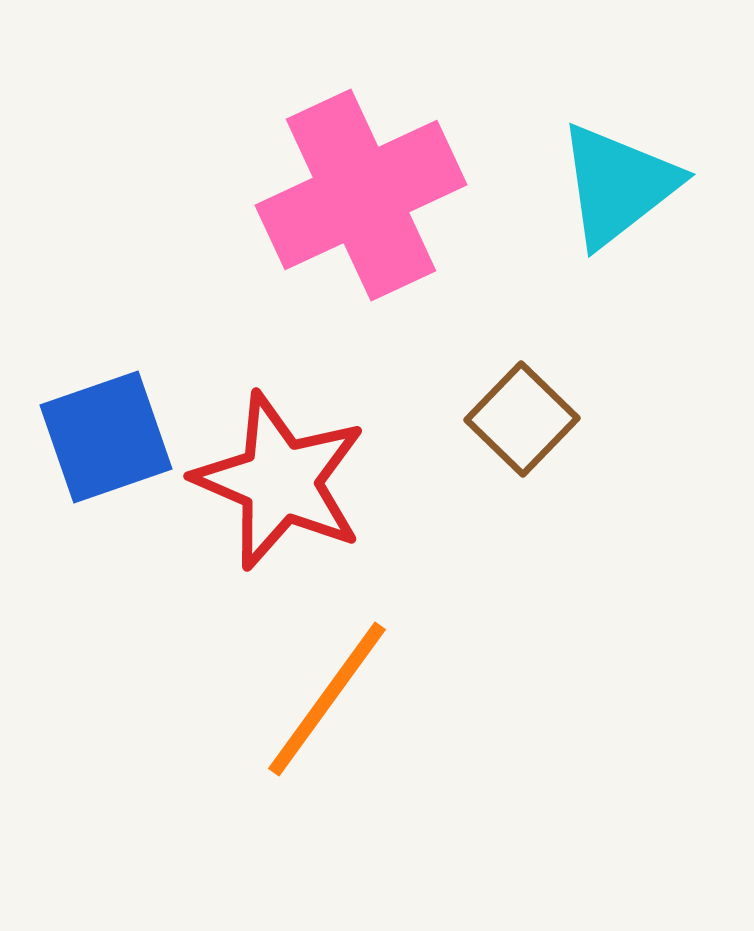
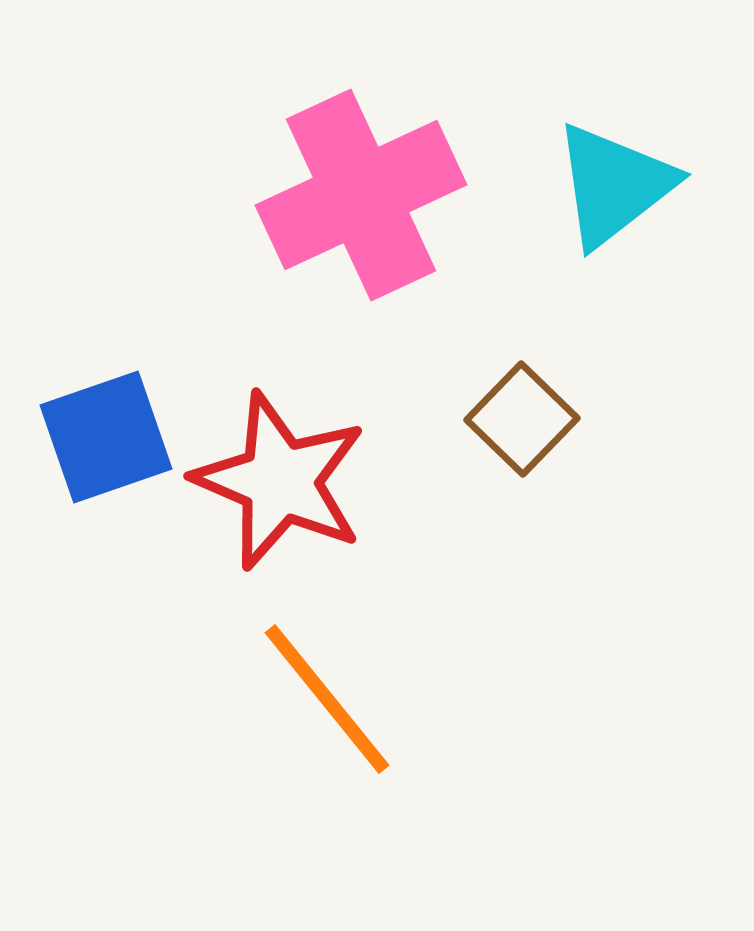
cyan triangle: moved 4 px left
orange line: rotated 75 degrees counterclockwise
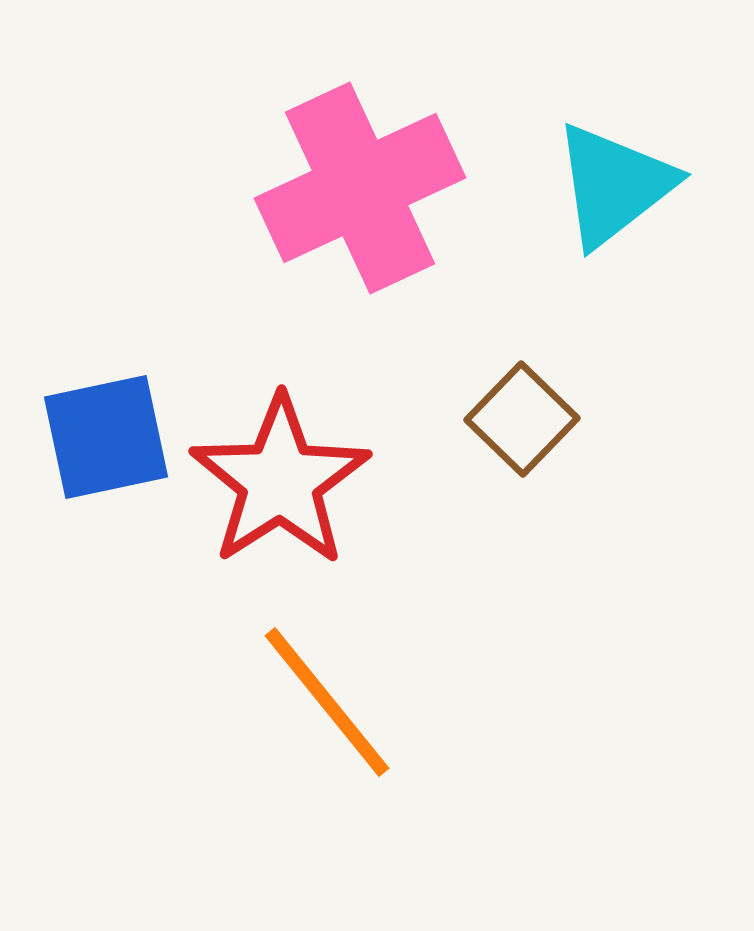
pink cross: moved 1 px left, 7 px up
blue square: rotated 7 degrees clockwise
red star: rotated 16 degrees clockwise
orange line: moved 3 px down
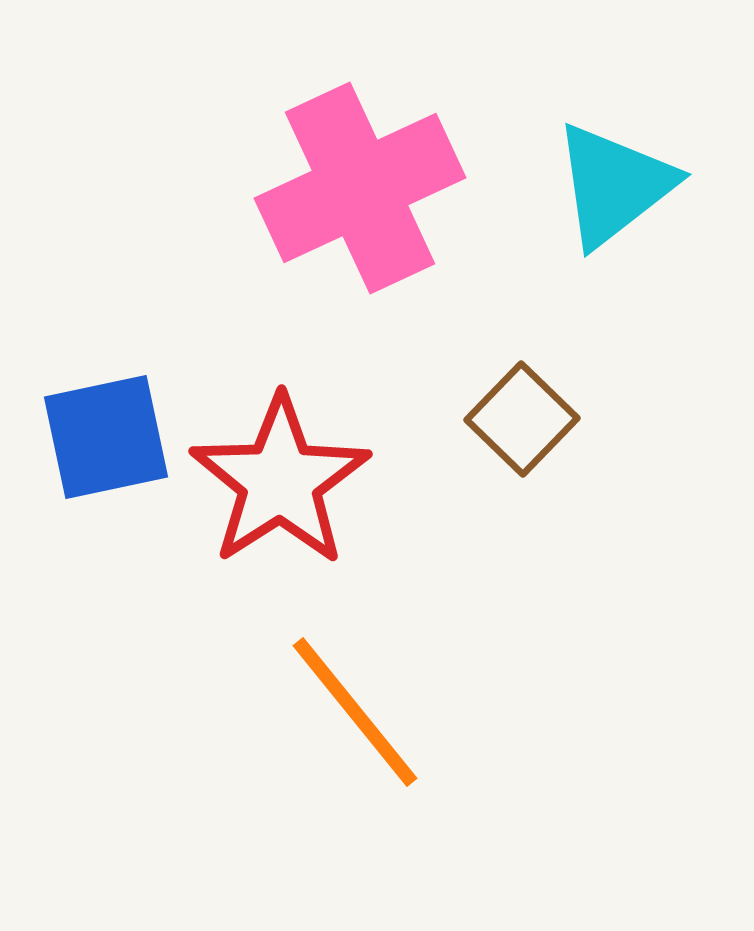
orange line: moved 28 px right, 10 px down
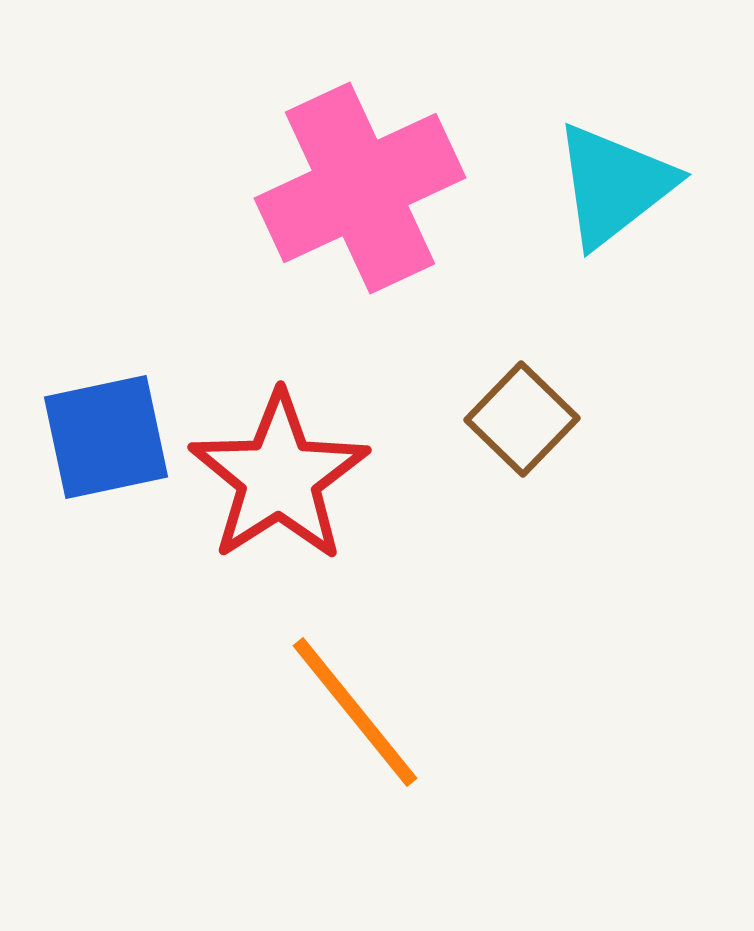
red star: moved 1 px left, 4 px up
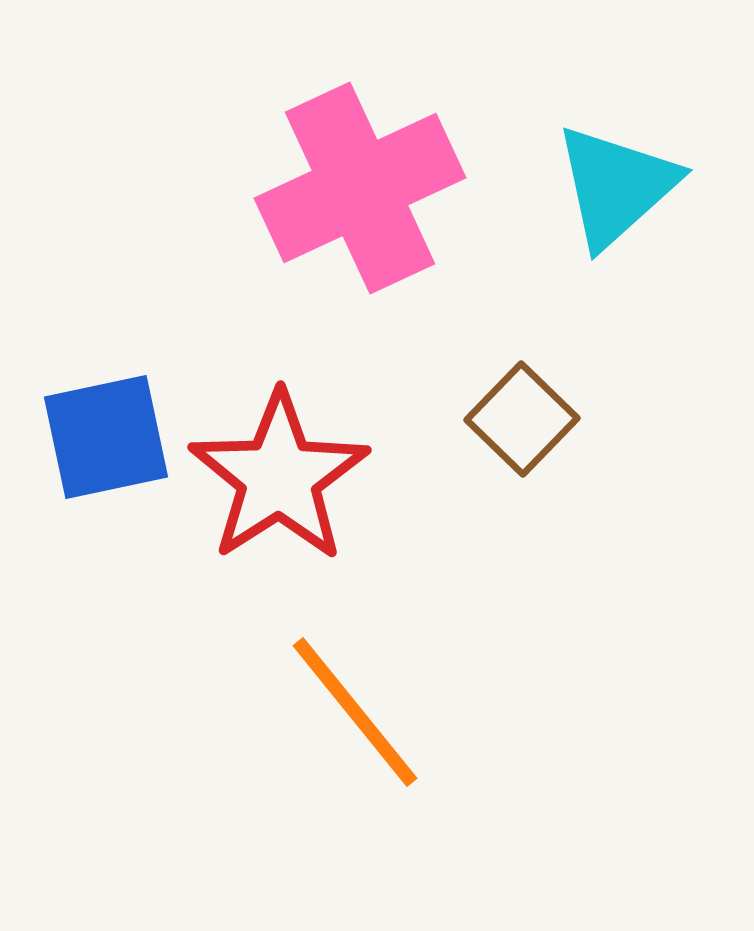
cyan triangle: moved 2 px right, 1 px down; rotated 4 degrees counterclockwise
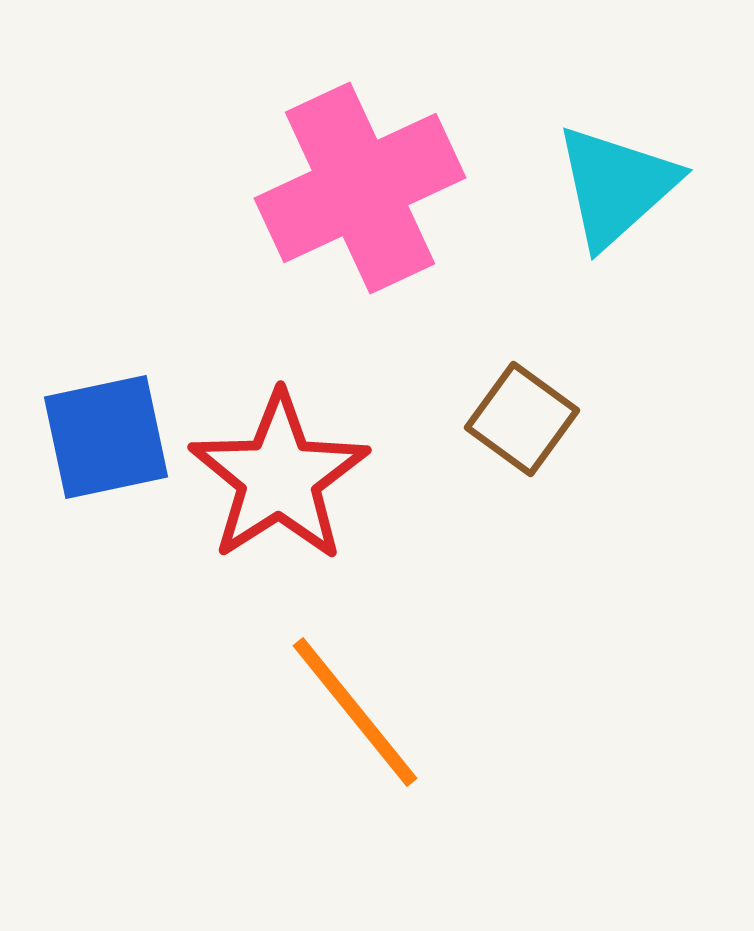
brown square: rotated 8 degrees counterclockwise
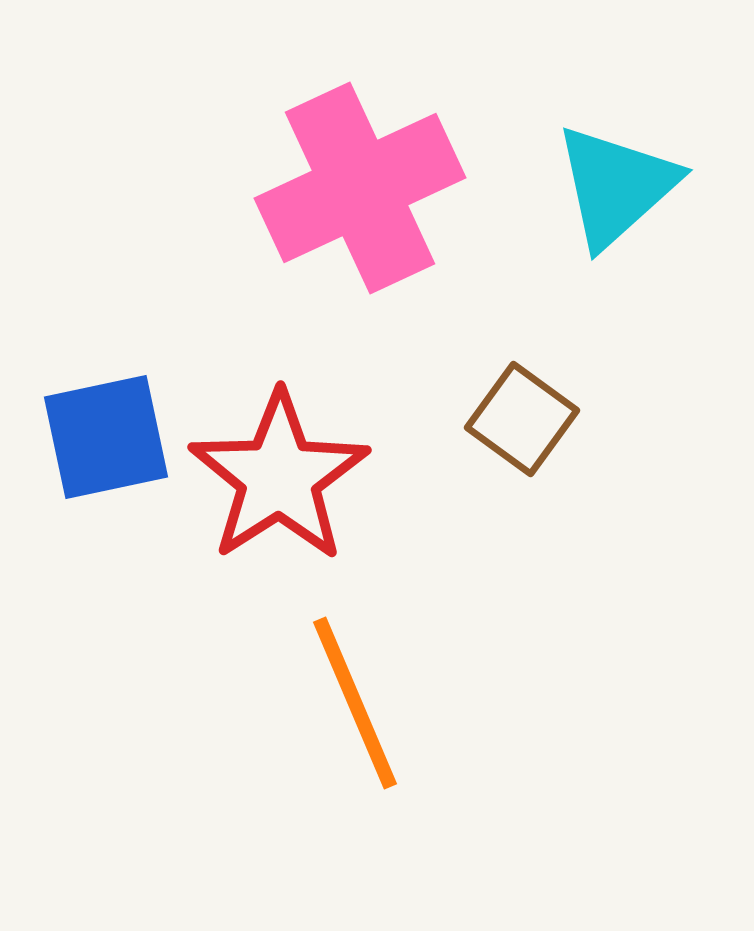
orange line: moved 9 px up; rotated 16 degrees clockwise
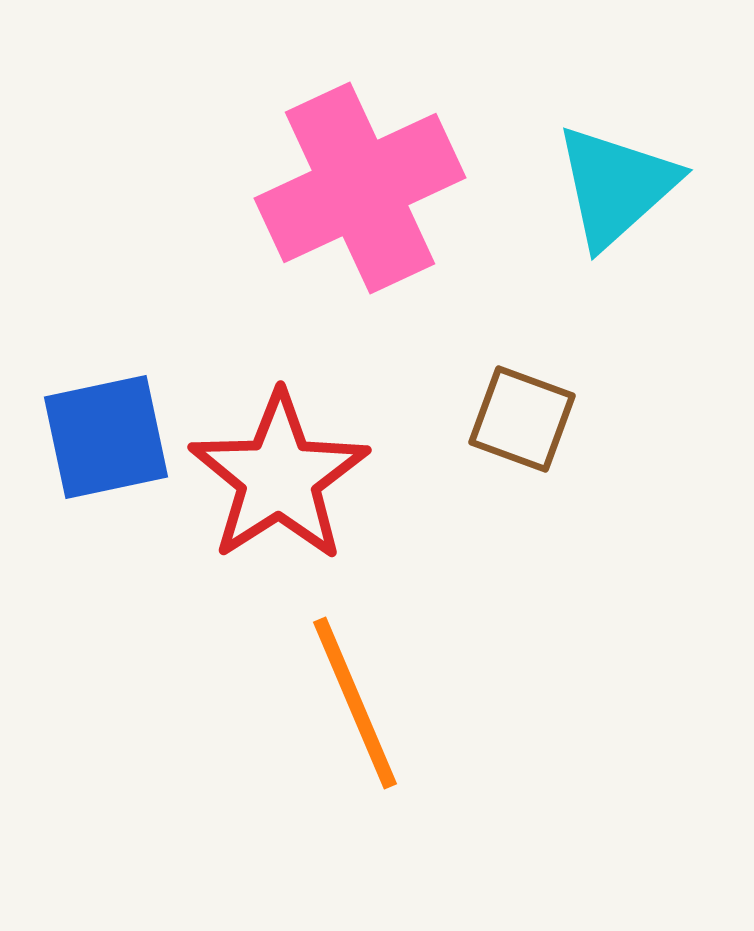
brown square: rotated 16 degrees counterclockwise
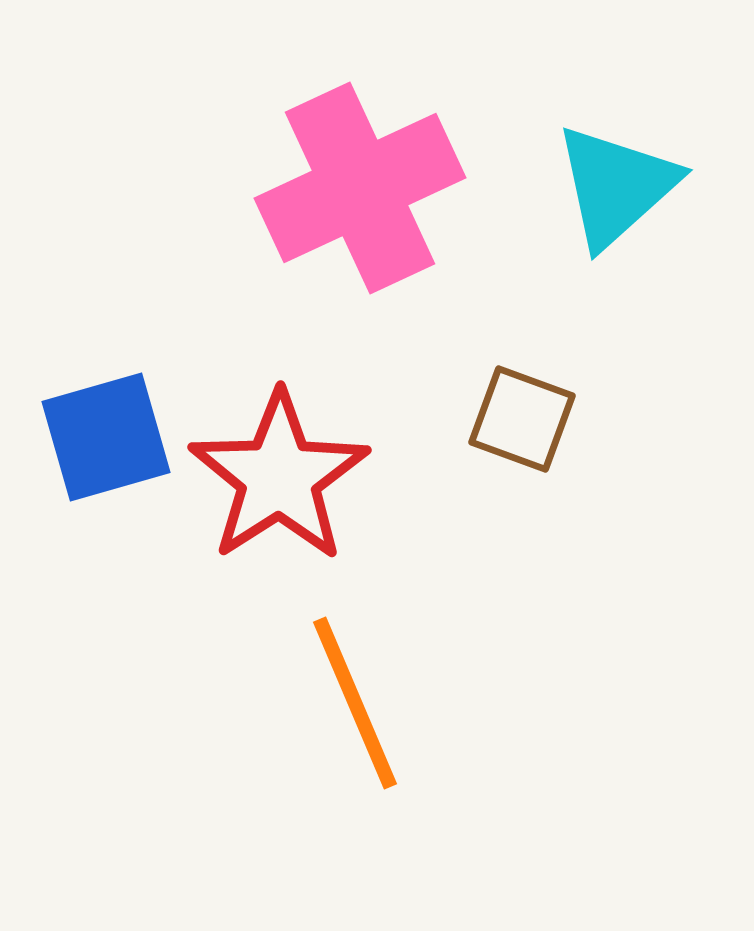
blue square: rotated 4 degrees counterclockwise
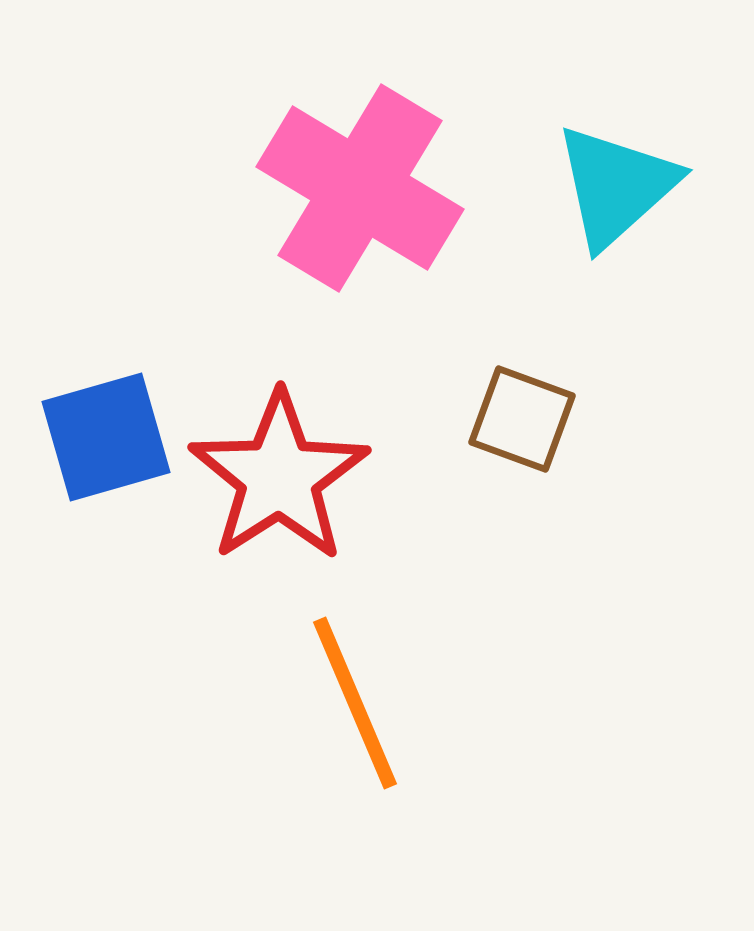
pink cross: rotated 34 degrees counterclockwise
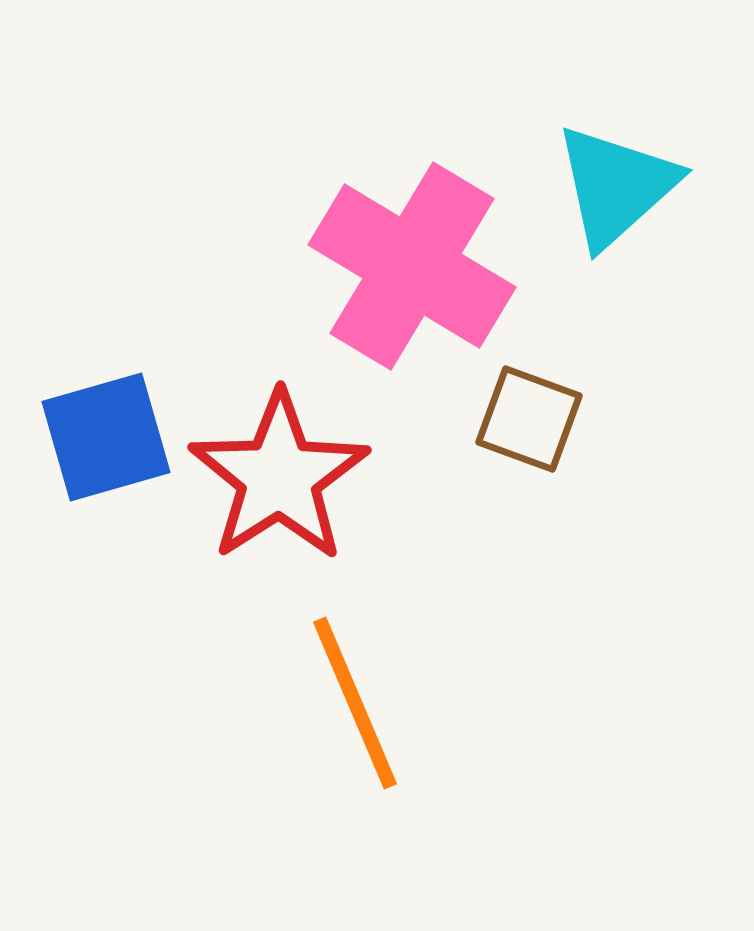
pink cross: moved 52 px right, 78 px down
brown square: moved 7 px right
